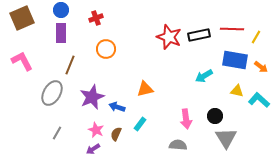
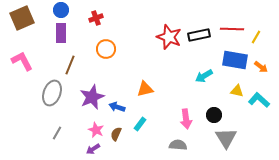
gray ellipse: rotated 10 degrees counterclockwise
black circle: moved 1 px left, 1 px up
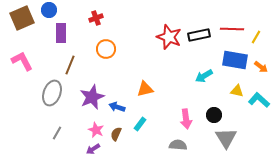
blue circle: moved 12 px left
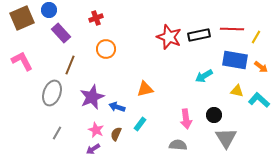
purple rectangle: rotated 42 degrees counterclockwise
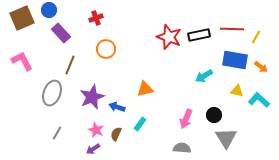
pink arrow: rotated 30 degrees clockwise
gray semicircle: moved 4 px right, 3 px down
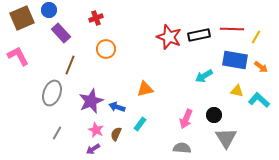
pink L-shape: moved 4 px left, 5 px up
purple star: moved 1 px left, 4 px down
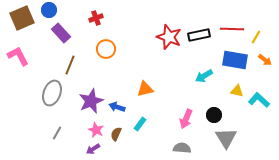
orange arrow: moved 4 px right, 7 px up
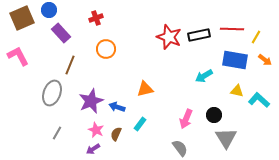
gray semicircle: moved 2 px left; rotated 48 degrees clockwise
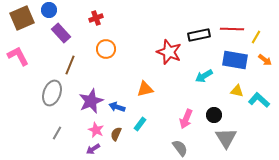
red star: moved 15 px down
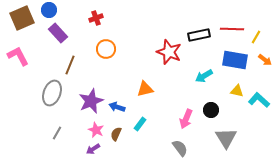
purple rectangle: moved 3 px left
black circle: moved 3 px left, 5 px up
